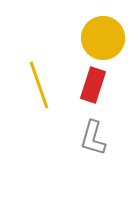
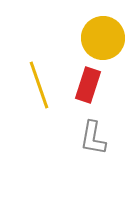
red rectangle: moved 5 px left
gray L-shape: rotated 6 degrees counterclockwise
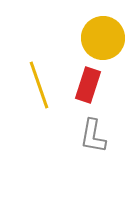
gray L-shape: moved 2 px up
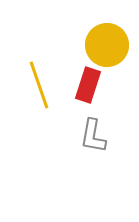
yellow circle: moved 4 px right, 7 px down
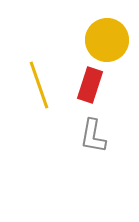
yellow circle: moved 5 px up
red rectangle: moved 2 px right
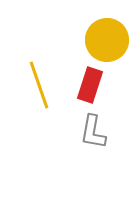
gray L-shape: moved 4 px up
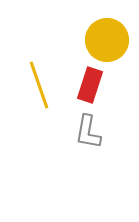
gray L-shape: moved 5 px left
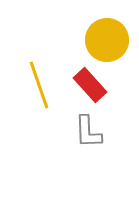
red rectangle: rotated 60 degrees counterclockwise
gray L-shape: rotated 12 degrees counterclockwise
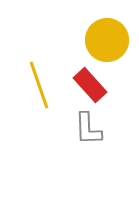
gray L-shape: moved 3 px up
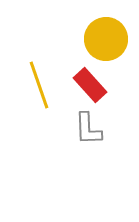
yellow circle: moved 1 px left, 1 px up
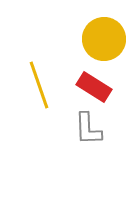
yellow circle: moved 2 px left
red rectangle: moved 4 px right, 2 px down; rotated 16 degrees counterclockwise
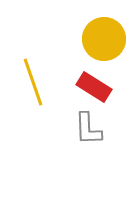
yellow line: moved 6 px left, 3 px up
